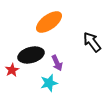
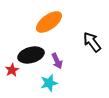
purple arrow: moved 2 px up
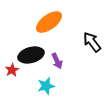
cyan star: moved 3 px left, 3 px down
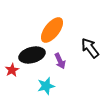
orange ellipse: moved 3 px right, 8 px down; rotated 16 degrees counterclockwise
black arrow: moved 2 px left, 6 px down
black ellipse: moved 1 px right
purple arrow: moved 3 px right
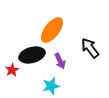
cyan star: moved 5 px right
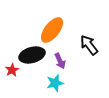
black arrow: moved 1 px left, 3 px up
cyan star: moved 4 px right, 3 px up
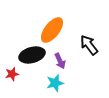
red star: moved 4 px down; rotated 16 degrees clockwise
